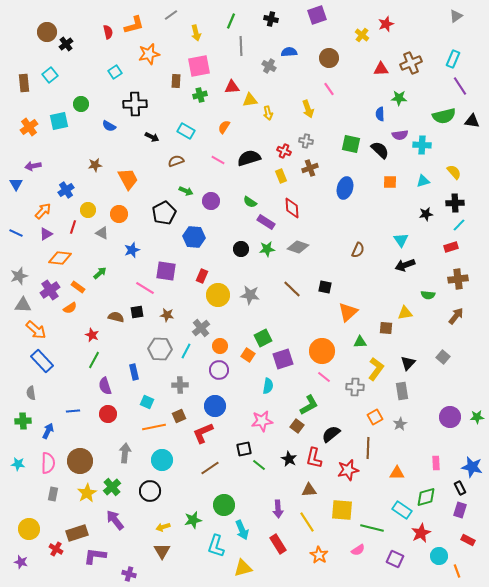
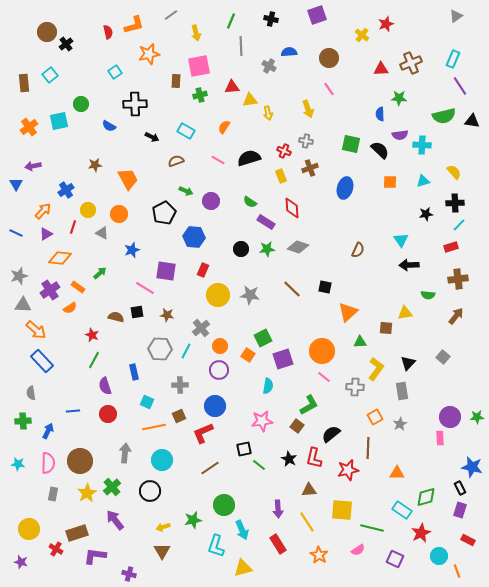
black arrow at (405, 265): moved 4 px right; rotated 18 degrees clockwise
red rectangle at (202, 276): moved 1 px right, 6 px up
pink rectangle at (436, 463): moved 4 px right, 25 px up
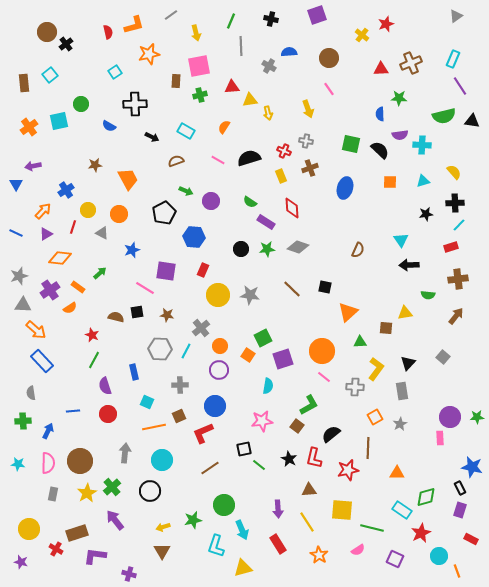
red rectangle at (468, 540): moved 3 px right, 1 px up
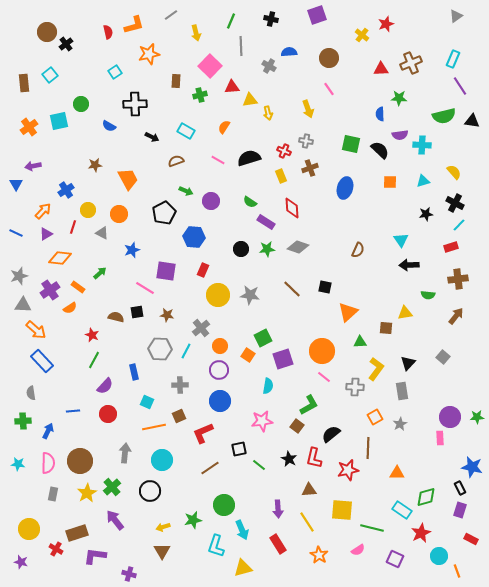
pink square at (199, 66): moved 11 px right; rotated 35 degrees counterclockwise
black cross at (455, 203): rotated 30 degrees clockwise
purple semicircle at (105, 386): rotated 120 degrees counterclockwise
blue circle at (215, 406): moved 5 px right, 5 px up
black square at (244, 449): moved 5 px left
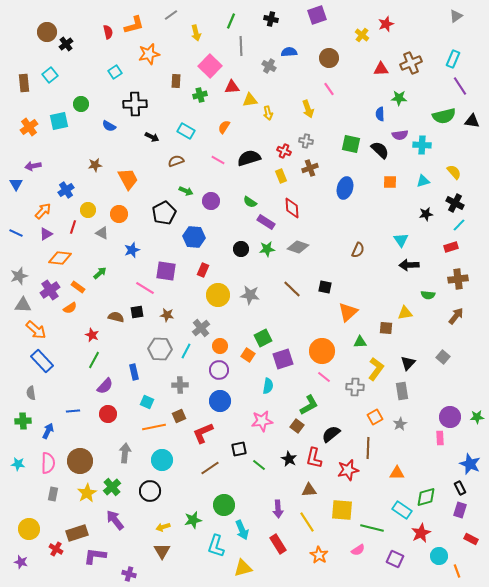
blue star at (472, 467): moved 2 px left, 3 px up; rotated 10 degrees clockwise
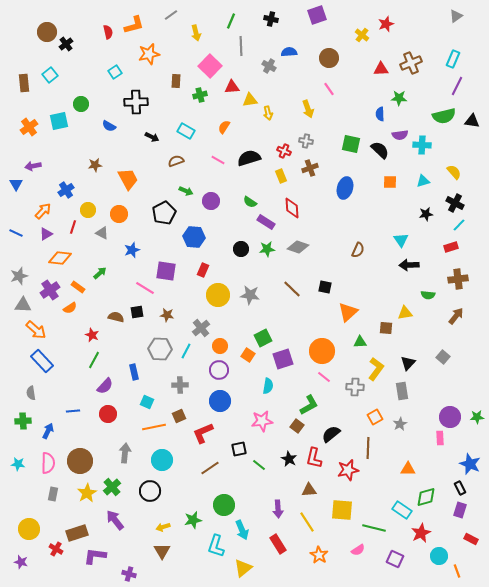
purple line at (460, 86): moved 3 px left; rotated 60 degrees clockwise
black cross at (135, 104): moved 1 px right, 2 px up
orange triangle at (397, 473): moved 11 px right, 4 px up
green line at (372, 528): moved 2 px right
yellow triangle at (243, 568): rotated 24 degrees counterclockwise
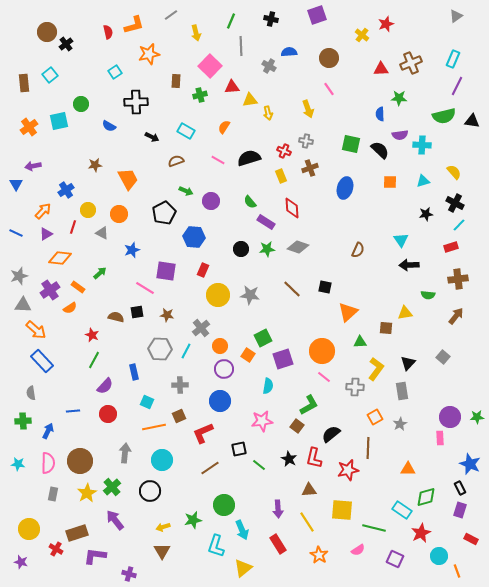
green semicircle at (250, 202): rotated 16 degrees clockwise
purple circle at (219, 370): moved 5 px right, 1 px up
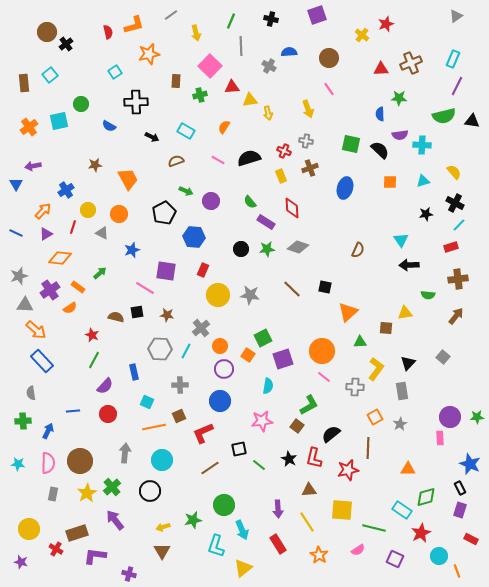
gray triangle at (23, 305): moved 2 px right
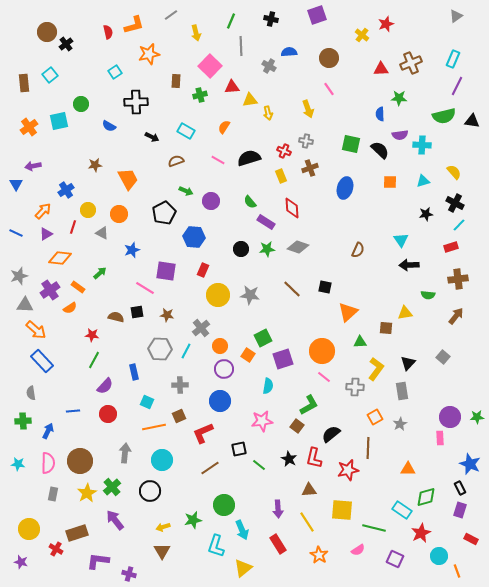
red star at (92, 335): rotated 16 degrees counterclockwise
purple L-shape at (95, 556): moved 3 px right, 5 px down
